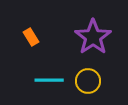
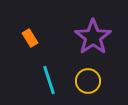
orange rectangle: moved 1 px left, 1 px down
cyan line: rotated 72 degrees clockwise
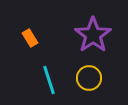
purple star: moved 2 px up
yellow circle: moved 1 px right, 3 px up
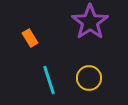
purple star: moved 3 px left, 13 px up
